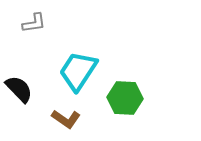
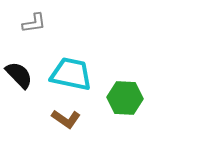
cyan trapezoid: moved 7 px left, 3 px down; rotated 69 degrees clockwise
black semicircle: moved 14 px up
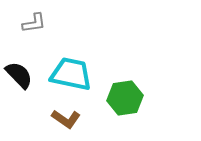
green hexagon: rotated 12 degrees counterclockwise
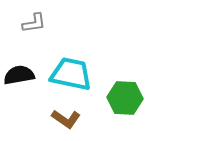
black semicircle: rotated 56 degrees counterclockwise
green hexagon: rotated 12 degrees clockwise
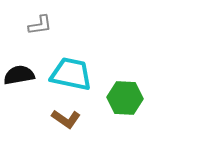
gray L-shape: moved 6 px right, 2 px down
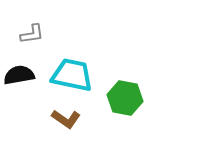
gray L-shape: moved 8 px left, 9 px down
cyan trapezoid: moved 1 px right, 1 px down
green hexagon: rotated 8 degrees clockwise
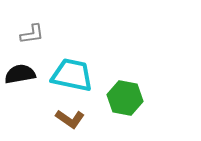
black semicircle: moved 1 px right, 1 px up
brown L-shape: moved 4 px right
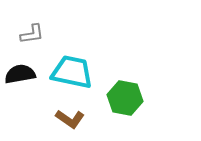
cyan trapezoid: moved 3 px up
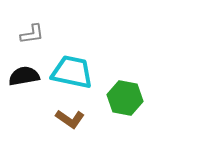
black semicircle: moved 4 px right, 2 px down
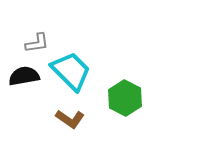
gray L-shape: moved 5 px right, 9 px down
cyan trapezoid: moved 1 px left, 1 px up; rotated 33 degrees clockwise
green hexagon: rotated 16 degrees clockwise
